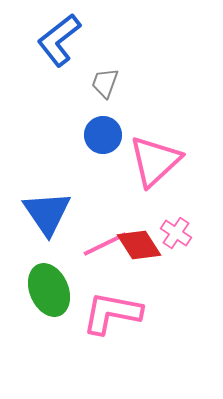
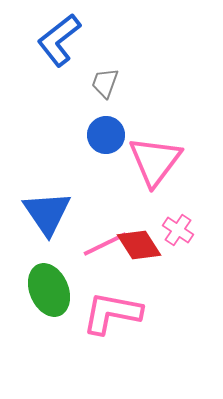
blue circle: moved 3 px right
pink triangle: rotated 10 degrees counterclockwise
pink cross: moved 2 px right, 3 px up
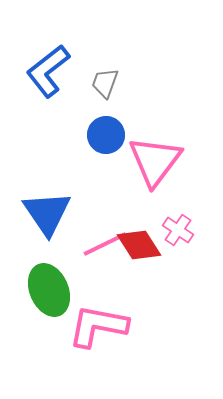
blue L-shape: moved 11 px left, 31 px down
pink L-shape: moved 14 px left, 13 px down
